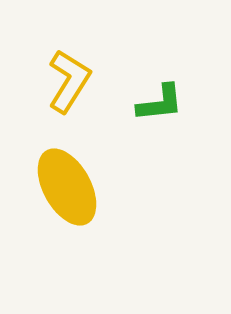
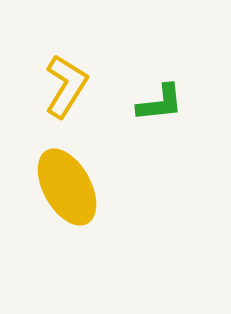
yellow L-shape: moved 3 px left, 5 px down
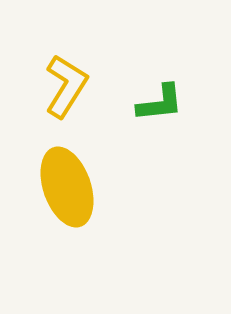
yellow ellipse: rotated 10 degrees clockwise
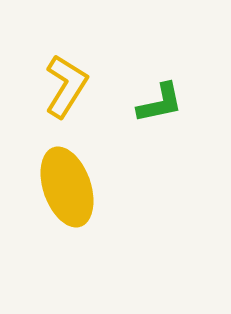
green L-shape: rotated 6 degrees counterclockwise
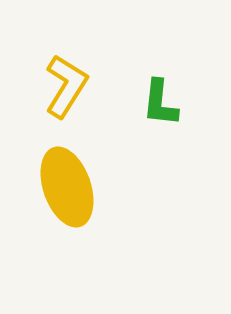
green L-shape: rotated 108 degrees clockwise
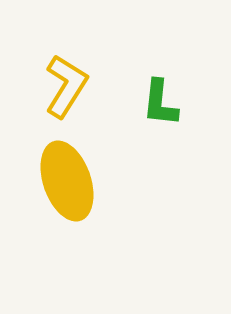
yellow ellipse: moved 6 px up
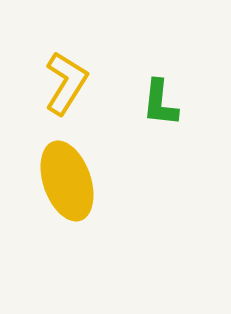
yellow L-shape: moved 3 px up
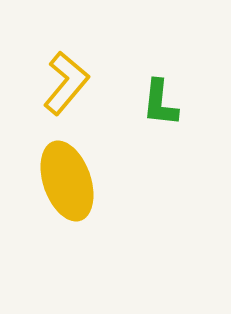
yellow L-shape: rotated 8 degrees clockwise
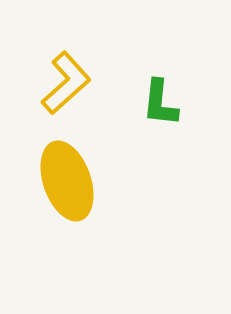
yellow L-shape: rotated 8 degrees clockwise
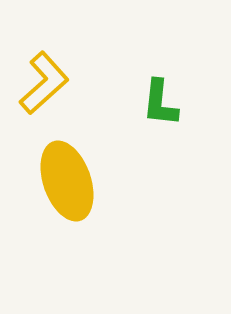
yellow L-shape: moved 22 px left
